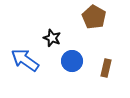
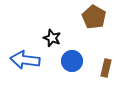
blue arrow: rotated 28 degrees counterclockwise
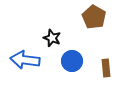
brown rectangle: rotated 18 degrees counterclockwise
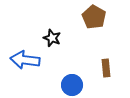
blue circle: moved 24 px down
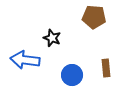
brown pentagon: rotated 25 degrees counterclockwise
blue circle: moved 10 px up
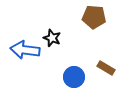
blue arrow: moved 10 px up
brown rectangle: rotated 54 degrees counterclockwise
blue circle: moved 2 px right, 2 px down
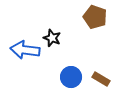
brown pentagon: moved 1 px right; rotated 15 degrees clockwise
brown rectangle: moved 5 px left, 11 px down
blue circle: moved 3 px left
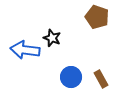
brown pentagon: moved 2 px right
brown rectangle: rotated 30 degrees clockwise
